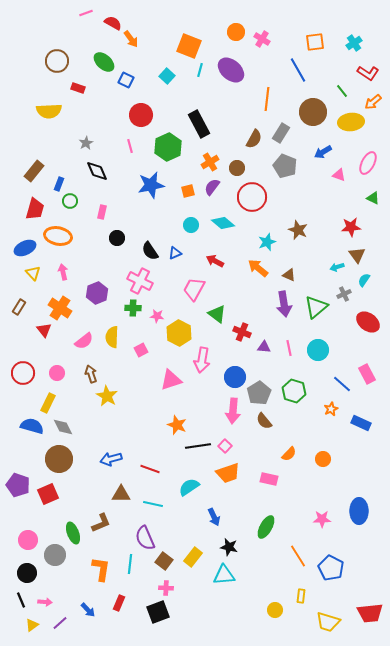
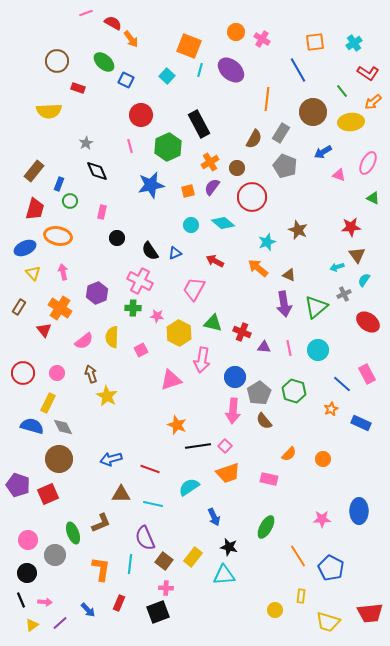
green triangle at (217, 314): moved 4 px left, 9 px down; rotated 24 degrees counterclockwise
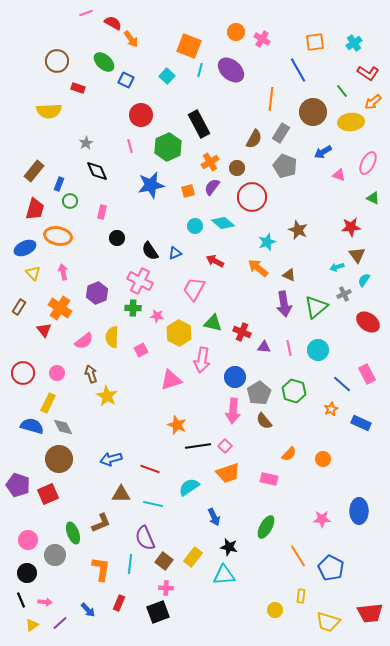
orange line at (267, 99): moved 4 px right
cyan circle at (191, 225): moved 4 px right, 1 px down
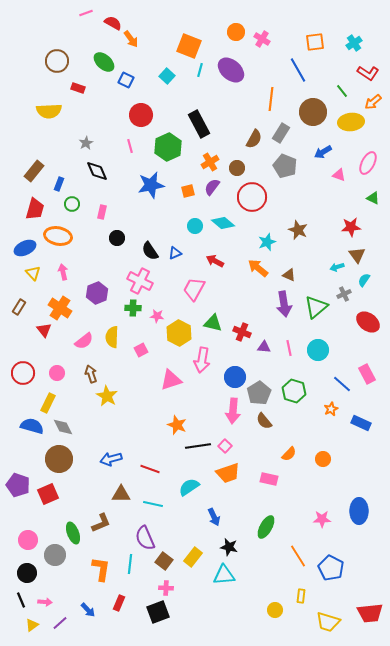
green circle at (70, 201): moved 2 px right, 3 px down
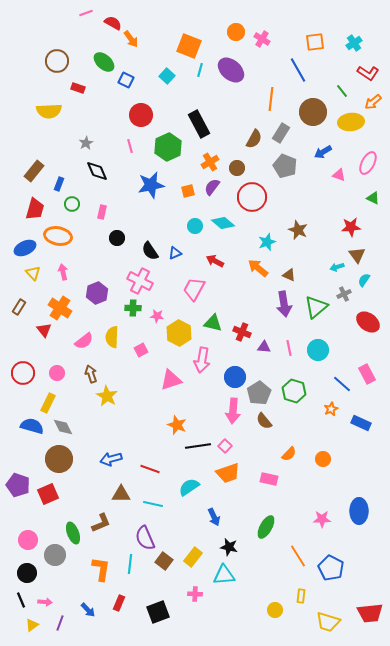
pink cross at (166, 588): moved 29 px right, 6 px down
purple line at (60, 623): rotated 28 degrees counterclockwise
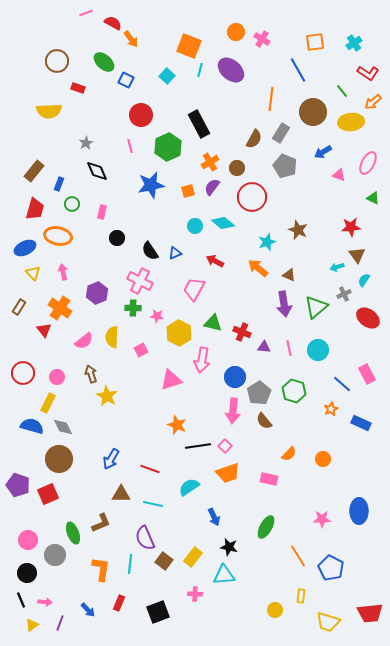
red ellipse at (368, 322): moved 4 px up
pink circle at (57, 373): moved 4 px down
blue arrow at (111, 459): rotated 45 degrees counterclockwise
